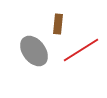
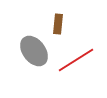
red line: moved 5 px left, 10 px down
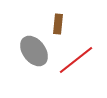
red line: rotated 6 degrees counterclockwise
